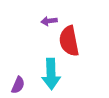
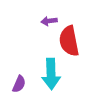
purple semicircle: moved 1 px right, 1 px up
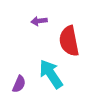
purple arrow: moved 10 px left
cyan arrow: rotated 148 degrees clockwise
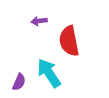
cyan arrow: moved 2 px left, 1 px up
purple semicircle: moved 2 px up
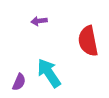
red semicircle: moved 19 px right
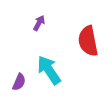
purple arrow: moved 2 px down; rotated 126 degrees clockwise
cyan arrow: moved 3 px up
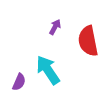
purple arrow: moved 16 px right, 4 px down
cyan arrow: moved 1 px left
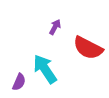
red semicircle: moved 7 px down; rotated 52 degrees counterclockwise
cyan arrow: moved 3 px left, 1 px up
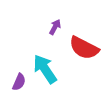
red semicircle: moved 4 px left
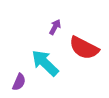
cyan arrow: moved 6 px up; rotated 12 degrees counterclockwise
